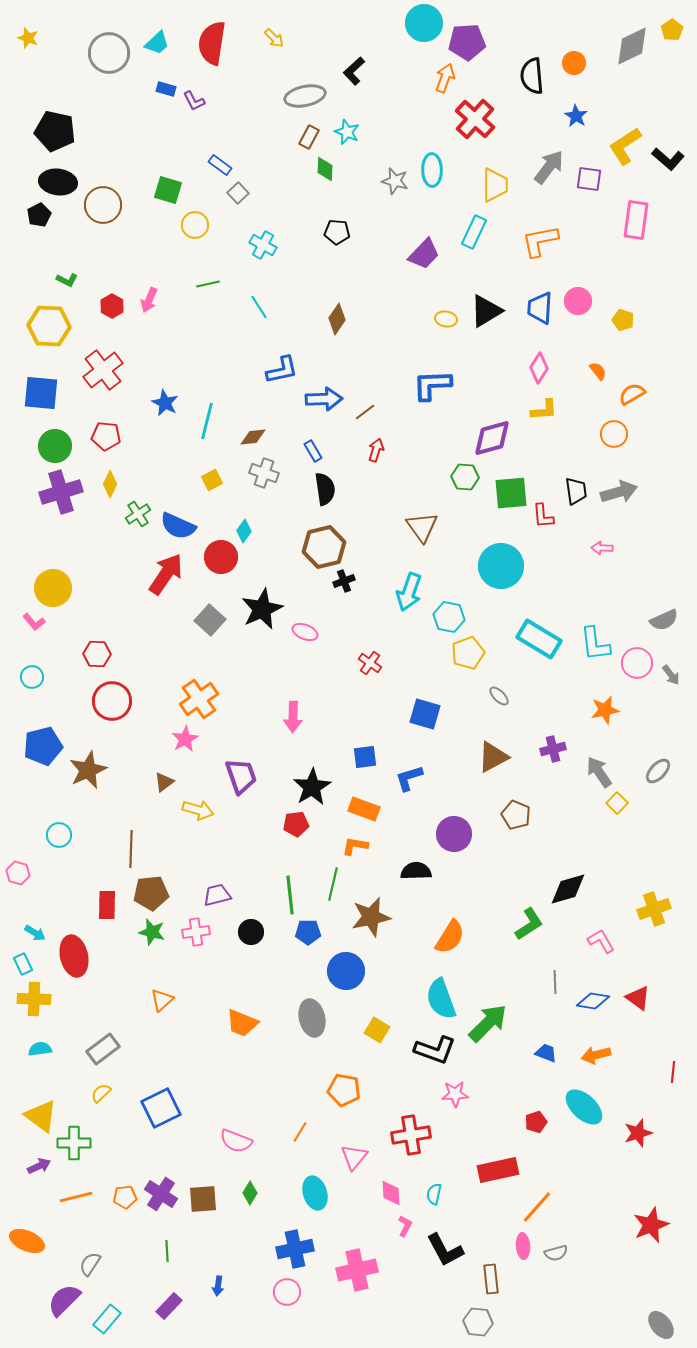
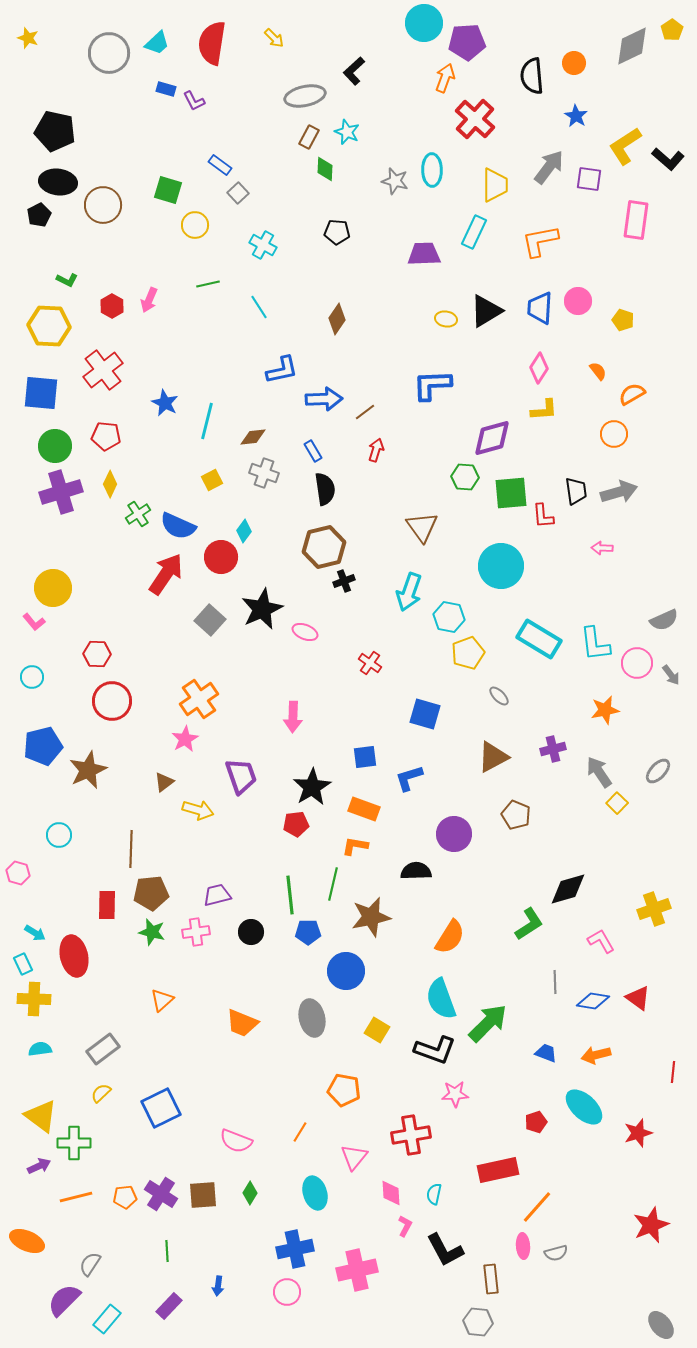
purple trapezoid at (424, 254): rotated 136 degrees counterclockwise
brown square at (203, 1199): moved 4 px up
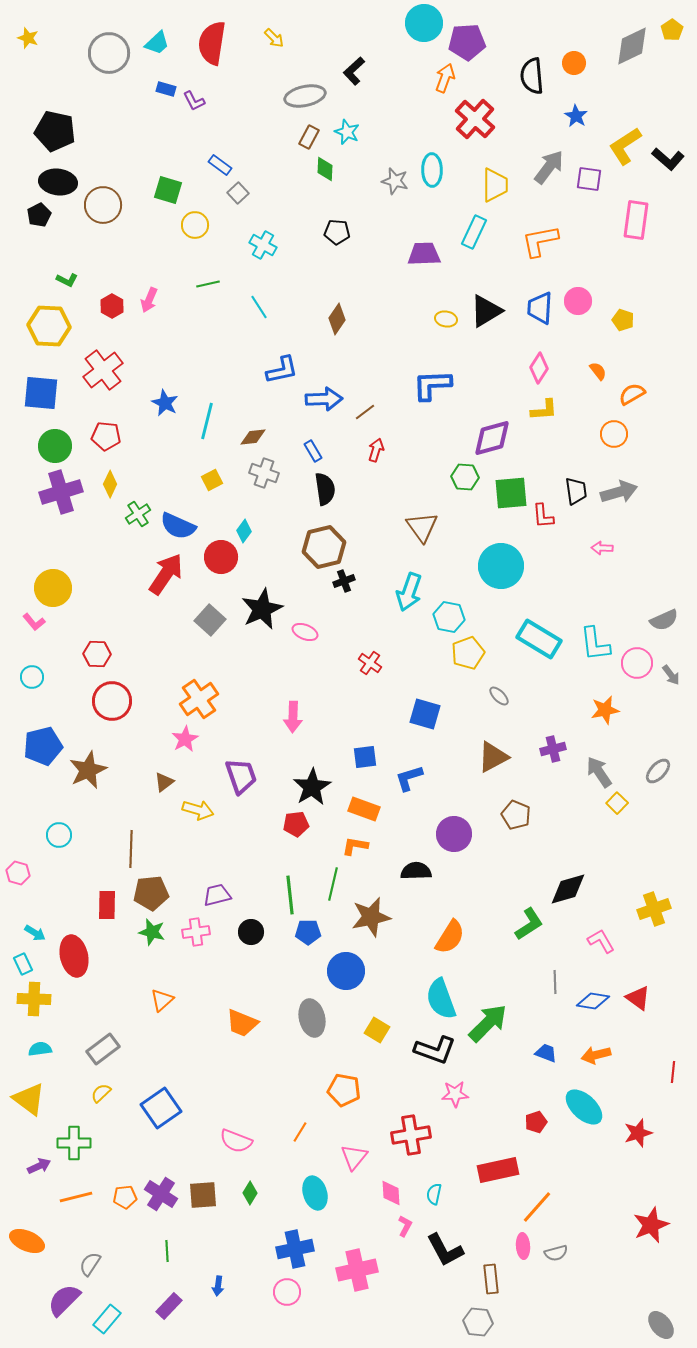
blue square at (161, 1108): rotated 9 degrees counterclockwise
yellow triangle at (41, 1116): moved 12 px left, 17 px up
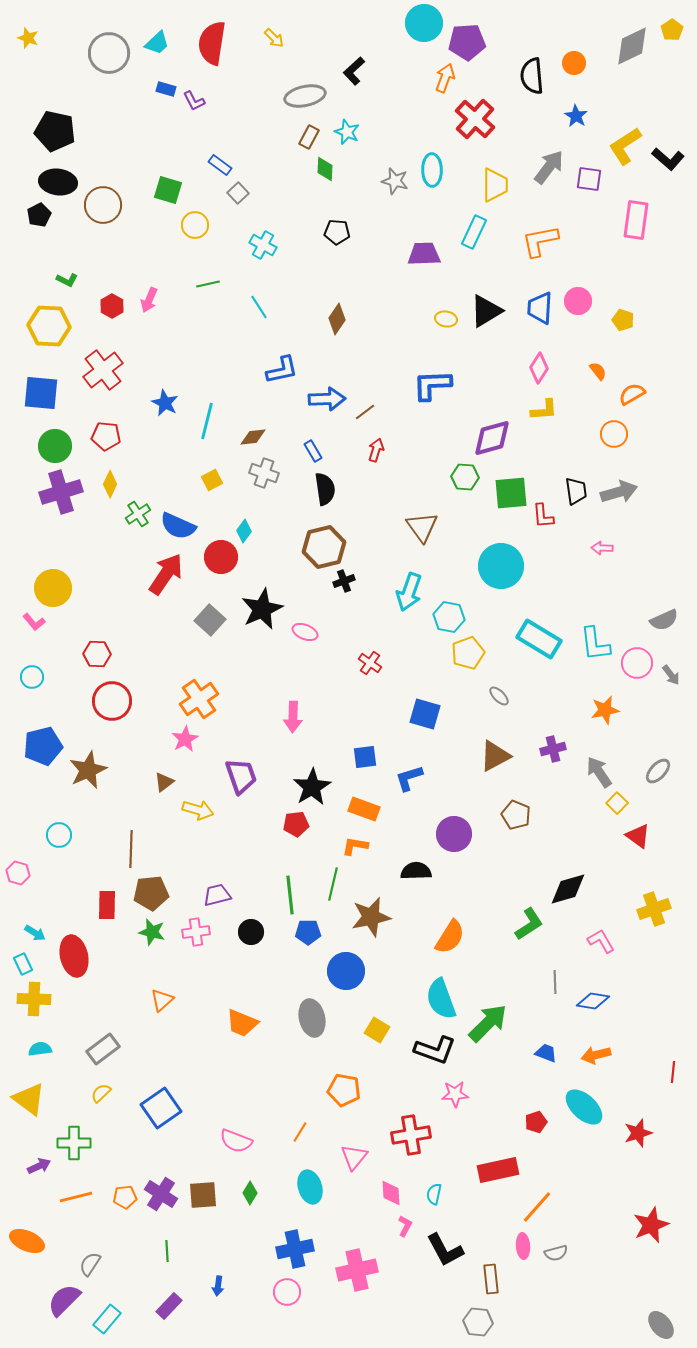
blue arrow at (324, 399): moved 3 px right
brown triangle at (493, 757): moved 2 px right, 1 px up
red triangle at (638, 998): moved 162 px up
cyan ellipse at (315, 1193): moved 5 px left, 6 px up
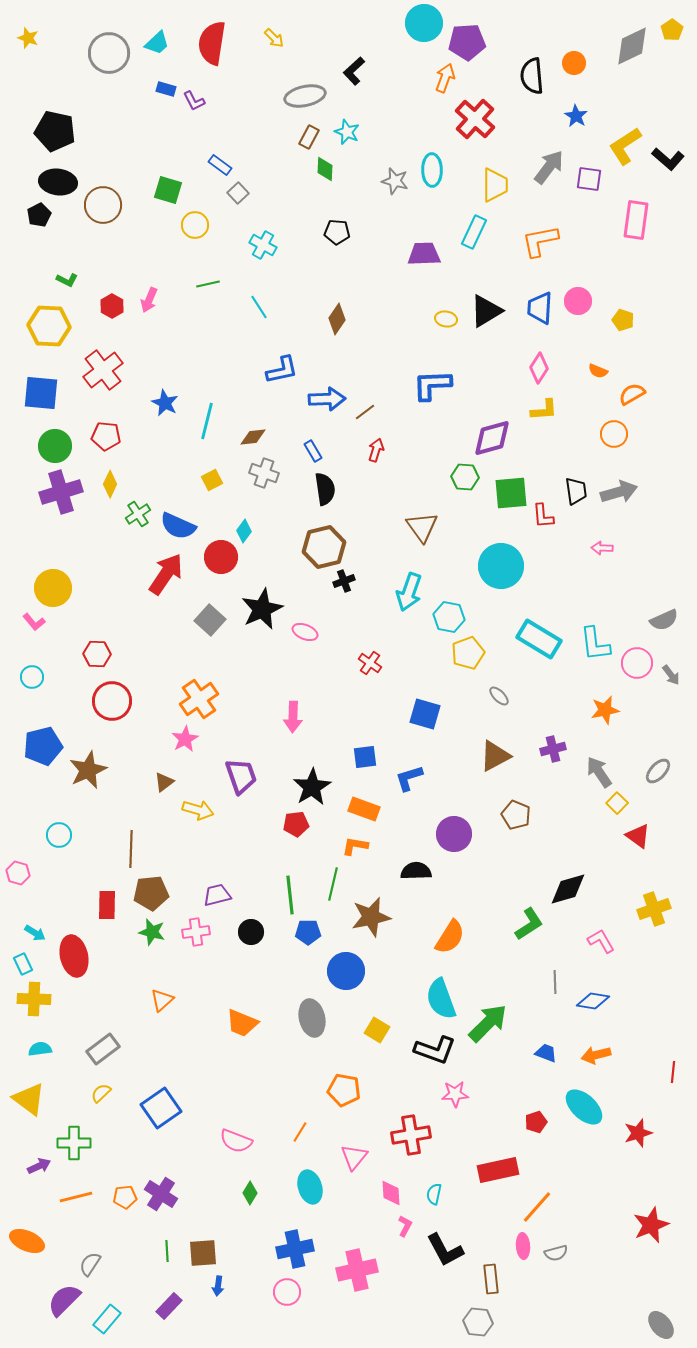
orange semicircle at (598, 371): rotated 150 degrees clockwise
brown square at (203, 1195): moved 58 px down
